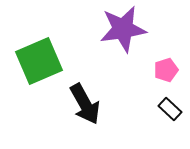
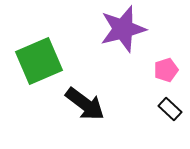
purple star: rotated 6 degrees counterclockwise
black arrow: rotated 24 degrees counterclockwise
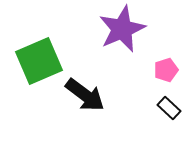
purple star: moved 1 px left; rotated 9 degrees counterclockwise
black arrow: moved 9 px up
black rectangle: moved 1 px left, 1 px up
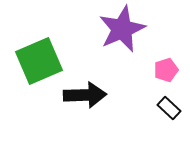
black arrow: rotated 39 degrees counterclockwise
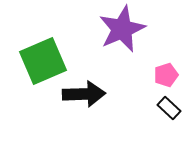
green square: moved 4 px right
pink pentagon: moved 5 px down
black arrow: moved 1 px left, 1 px up
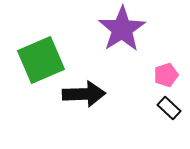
purple star: rotated 9 degrees counterclockwise
green square: moved 2 px left, 1 px up
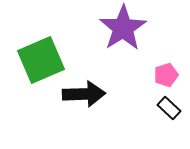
purple star: moved 1 px right, 1 px up
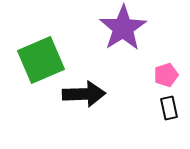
black rectangle: rotated 35 degrees clockwise
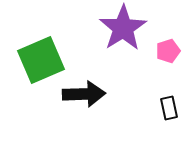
pink pentagon: moved 2 px right, 24 px up
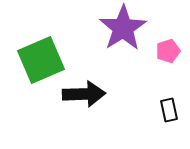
black rectangle: moved 2 px down
